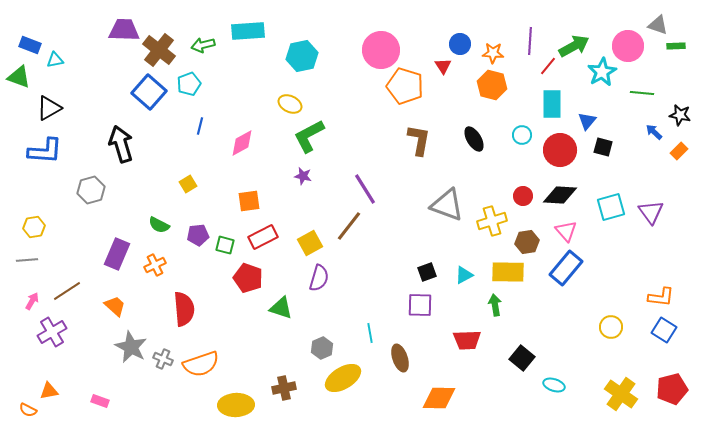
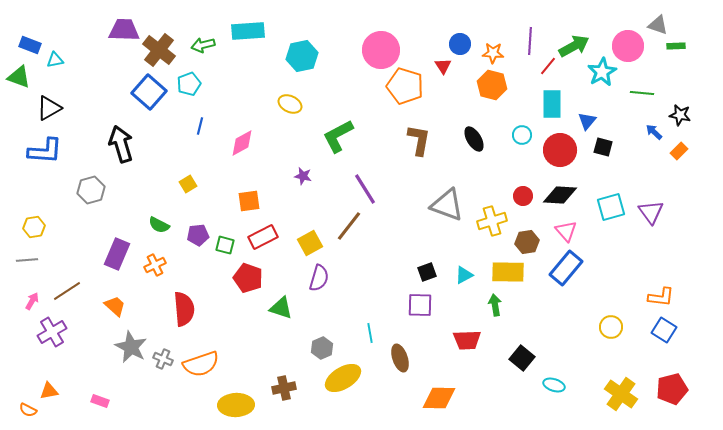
green L-shape at (309, 136): moved 29 px right
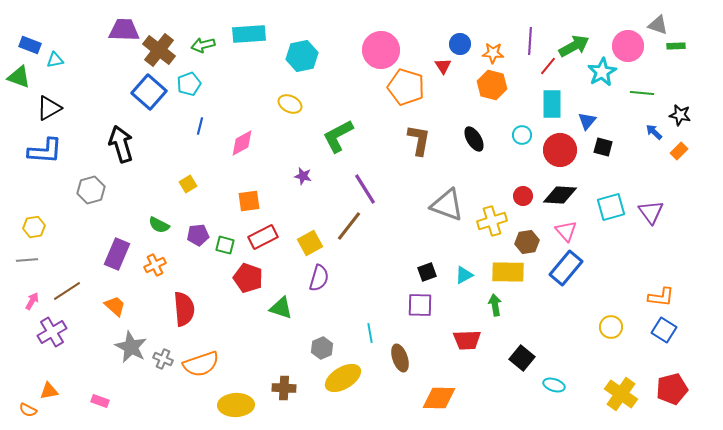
cyan rectangle at (248, 31): moved 1 px right, 3 px down
orange pentagon at (405, 86): moved 1 px right, 1 px down
brown cross at (284, 388): rotated 15 degrees clockwise
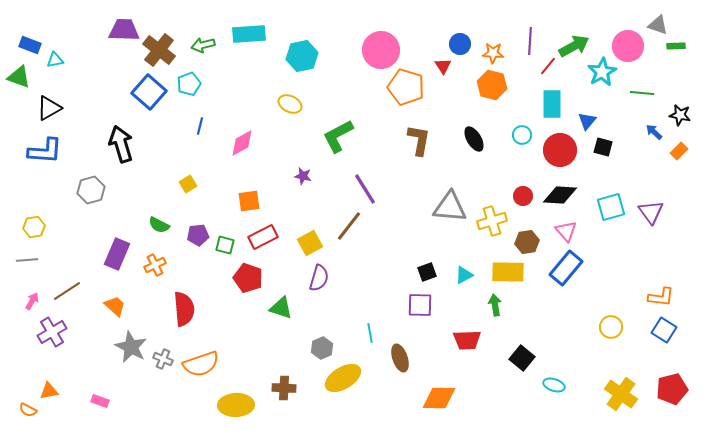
gray triangle at (447, 205): moved 3 px right, 2 px down; rotated 15 degrees counterclockwise
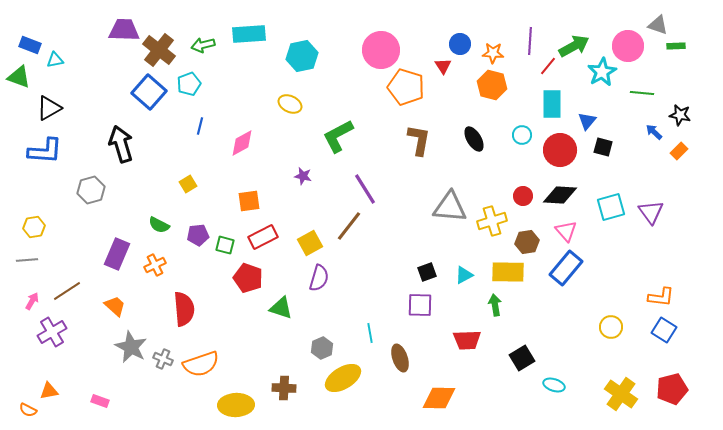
black square at (522, 358): rotated 20 degrees clockwise
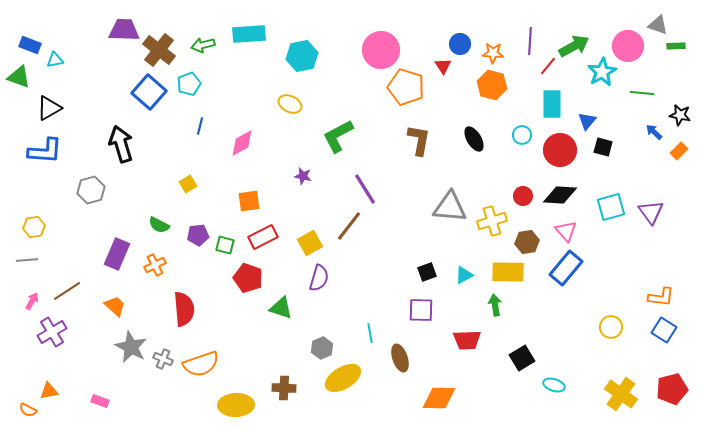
purple square at (420, 305): moved 1 px right, 5 px down
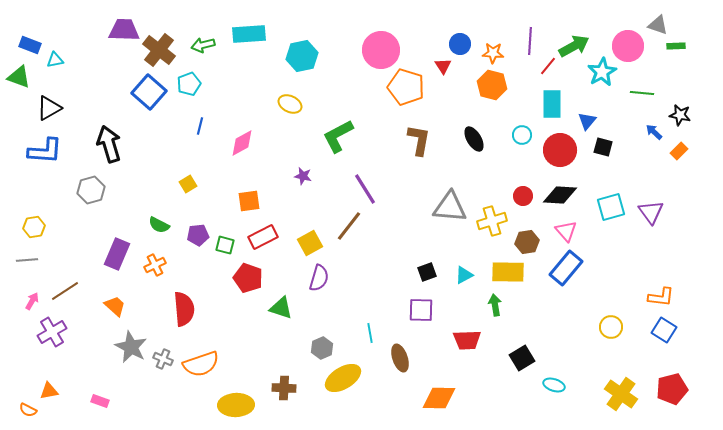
black arrow at (121, 144): moved 12 px left
brown line at (67, 291): moved 2 px left
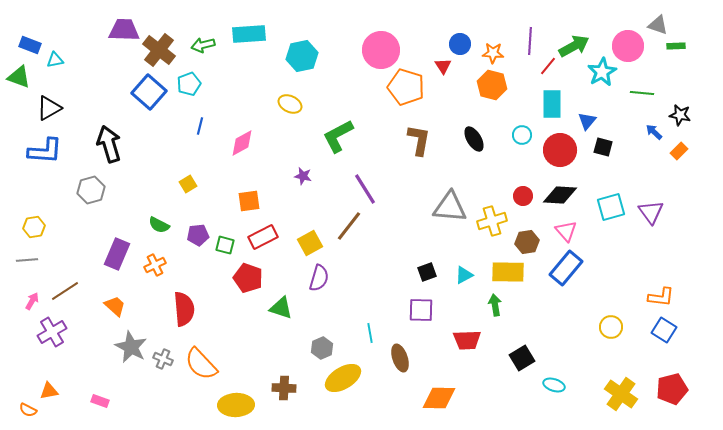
orange semicircle at (201, 364): rotated 66 degrees clockwise
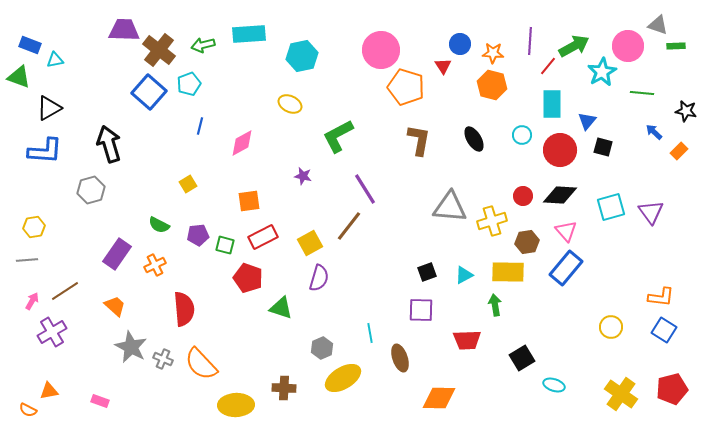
black star at (680, 115): moved 6 px right, 4 px up
purple rectangle at (117, 254): rotated 12 degrees clockwise
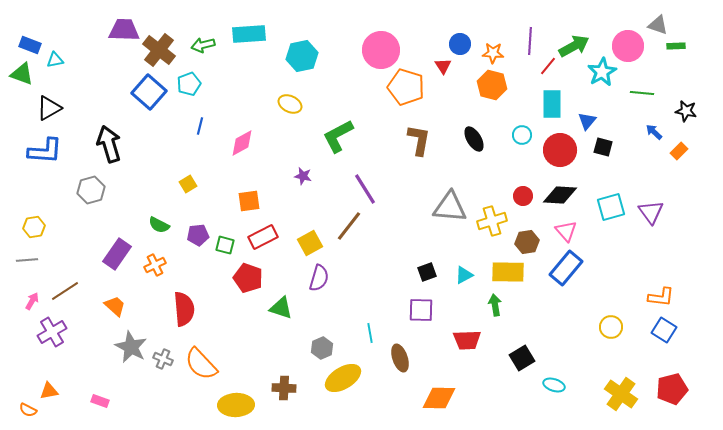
green triangle at (19, 77): moved 3 px right, 3 px up
